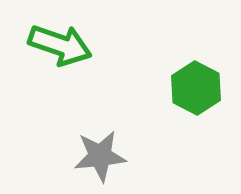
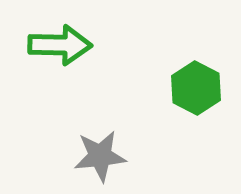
green arrow: rotated 18 degrees counterclockwise
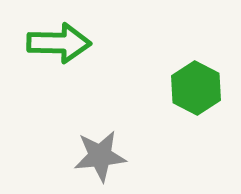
green arrow: moved 1 px left, 2 px up
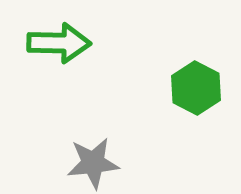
gray star: moved 7 px left, 7 px down
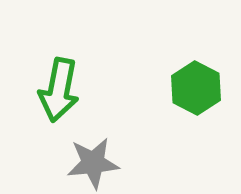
green arrow: moved 47 px down; rotated 100 degrees clockwise
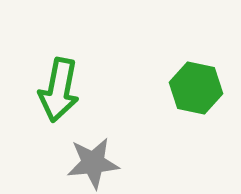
green hexagon: rotated 15 degrees counterclockwise
